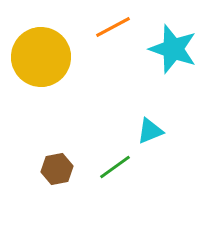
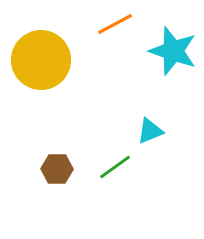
orange line: moved 2 px right, 3 px up
cyan star: moved 2 px down
yellow circle: moved 3 px down
brown hexagon: rotated 12 degrees clockwise
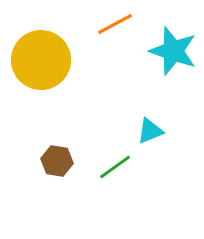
brown hexagon: moved 8 px up; rotated 8 degrees clockwise
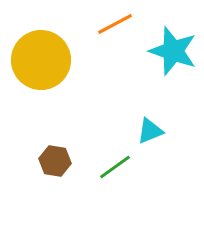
brown hexagon: moved 2 px left
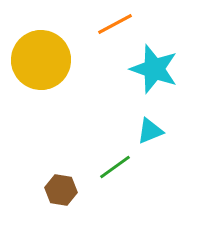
cyan star: moved 19 px left, 18 px down
brown hexagon: moved 6 px right, 29 px down
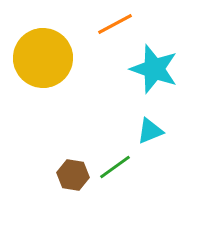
yellow circle: moved 2 px right, 2 px up
brown hexagon: moved 12 px right, 15 px up
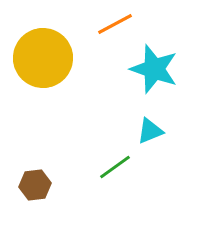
brown hexagon: moved 38 px left, 10 px down; rotated 16 degrees counterclockwise
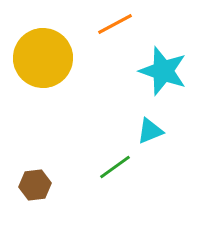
cyan star: moved 9 px right, 2 px down
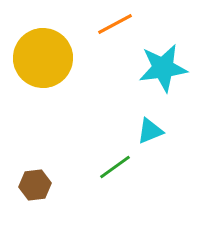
cyan star: moved 3 px up; rotated 27 degrees counterclockwise
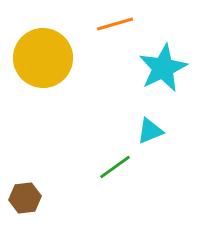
orange line: rotated 12 degrees clockwise
cyan star: rotated 18 degrees counterclockwise
brown hexagon: moved 10 px left, 13 px down
